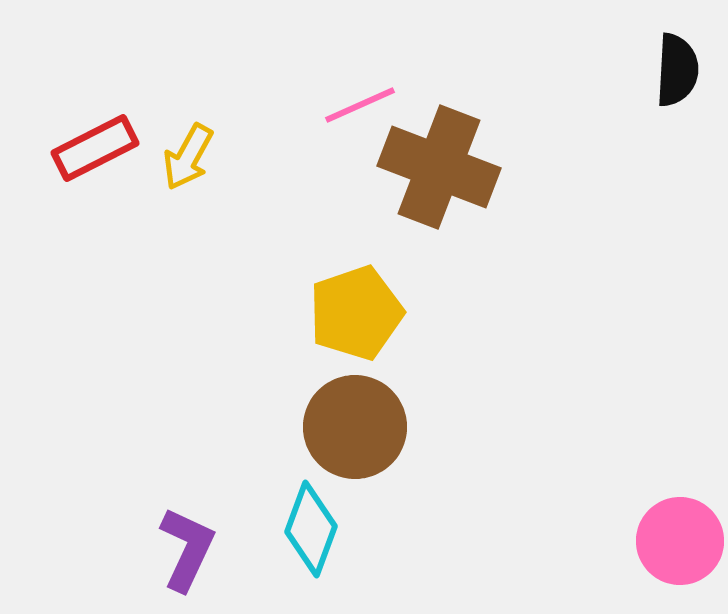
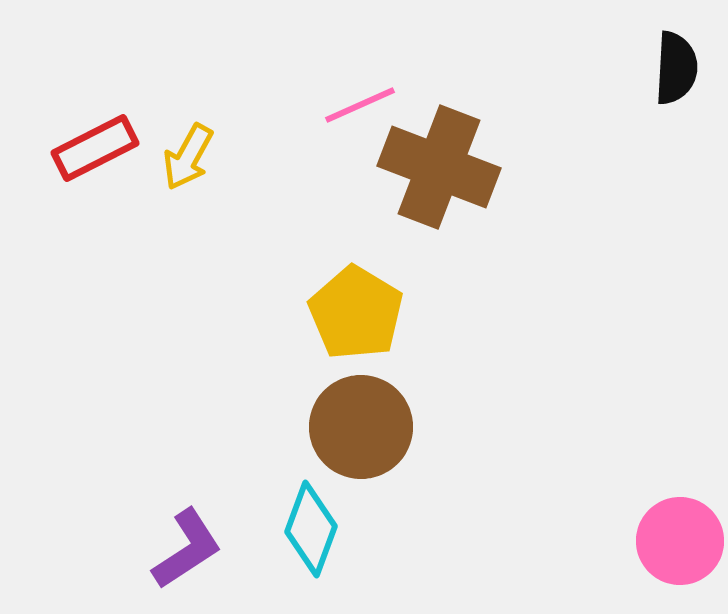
black semicircle: moved 1 px left, 2 px up
yellow pentagon: rotated 22 degrees counterclockwise
brown circle: moved 6 px right
purple L-shape: rotated 32 degrees clockwise
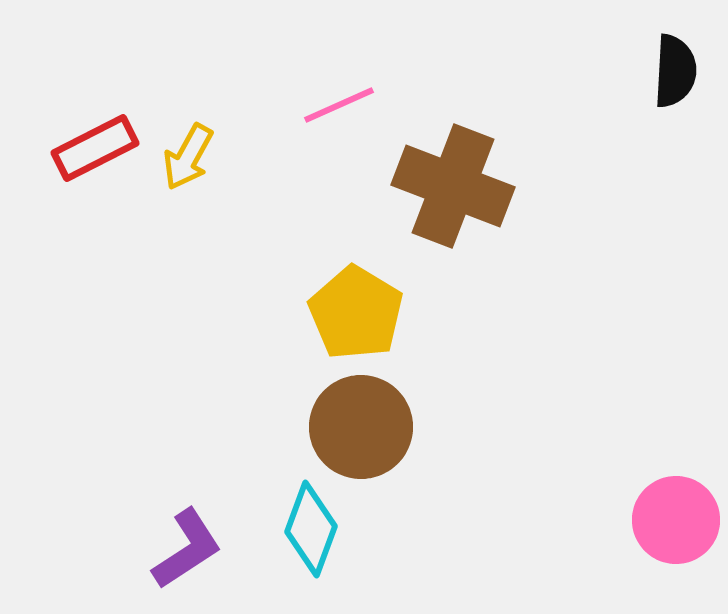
black semicircle: moved 1 px left, 3 px down
pink line: moved 21 px left
brown cross: moved 14 px right, 19 px down
pink circle: moved 4 px left, 21 px up
